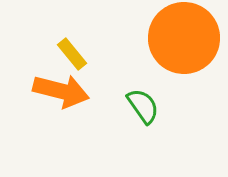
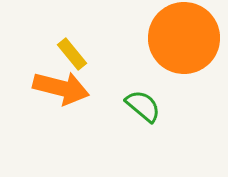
orange arrow: moved 3 px up
green semicircle: rotated 15 degrees counterclockwise
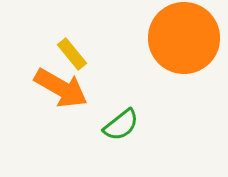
orange arrow: rotated 16 degrees clockwise
green semicircle: moved 22 px left, 19 px down; rotated 102 degrees clockwise
